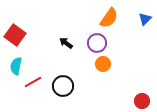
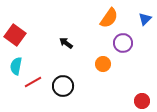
purple circle: moved 26 px right
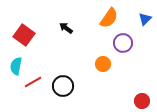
red square: moved 9 px right
black arrow: moved 15 px up
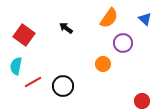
blue triangle: rotated 32 degrees counterclockwise
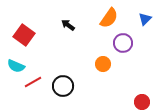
blue triangle: rotated 32 degrees clockwise
black arrow: moved 2 px right, 3 px up
cyan semicircle: rotated 78 degrees counterclockwise
red circle: moved 1 px down
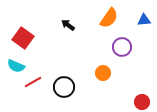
blue triangle: moved 1 px left, 1 px down; rotated 40 degrees clockwise
red square: moved 1 px left, 3 px down
purple circle: moved 1 px left, 4 px down
orange circle: moved 9 px down
black circle: moved 1 px right, 1 px down
